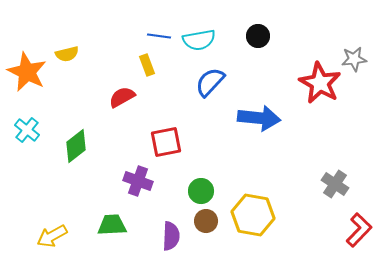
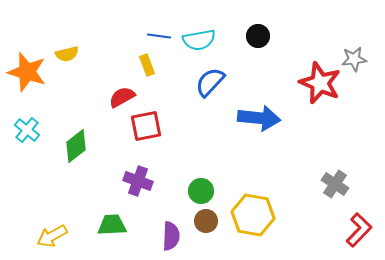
orange star: rotated 9 degrees counterclockwise
red star: rotated 6 degrees counterclockwise
red square: moved 20 px left, 16 px up
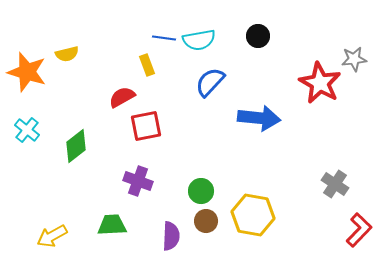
blue line: moved 5 px right, 2 px down
red star: rotated 6 degrees clockwise
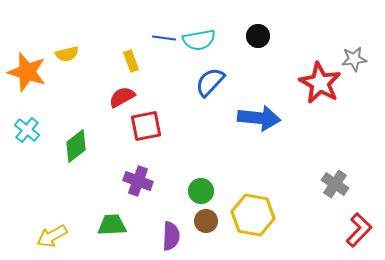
yellow rectangle: moved 16 px left, 4 px up
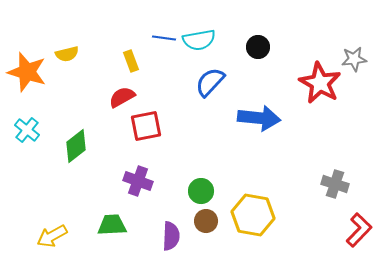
black circle: moved 11 px down
gray cross: rotated 16 degrees counterclockwise
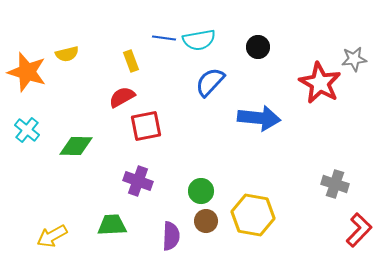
green diamond: rotated 40 degrees clockwise
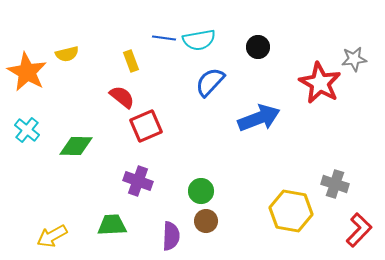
orange star: rotated 12 degrees clockwise
red semicircle: rotated 68 degrees clockwise
blue arrow: rotated 27 degrees counterclockwise
red square: rotated 12 degrees counterclockwise
yellow hexagon: moved 38 px right, 4 px up
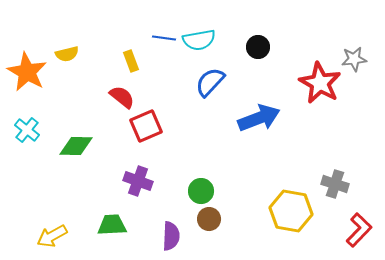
brown circle: moved 3 px right, 2 px up
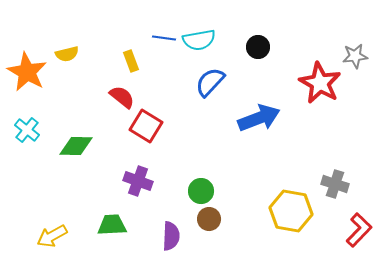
gray star: moved 1 px right, 3 px up
red square: rotated 36 degrees counterclockwise
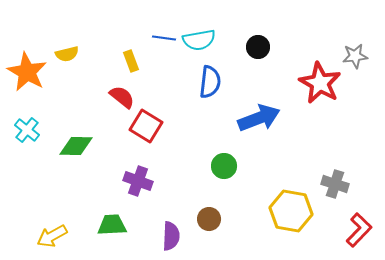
blue semicircle: rotated 144 degrees clockwise
green circle: moved 23 px right, 25 px up
